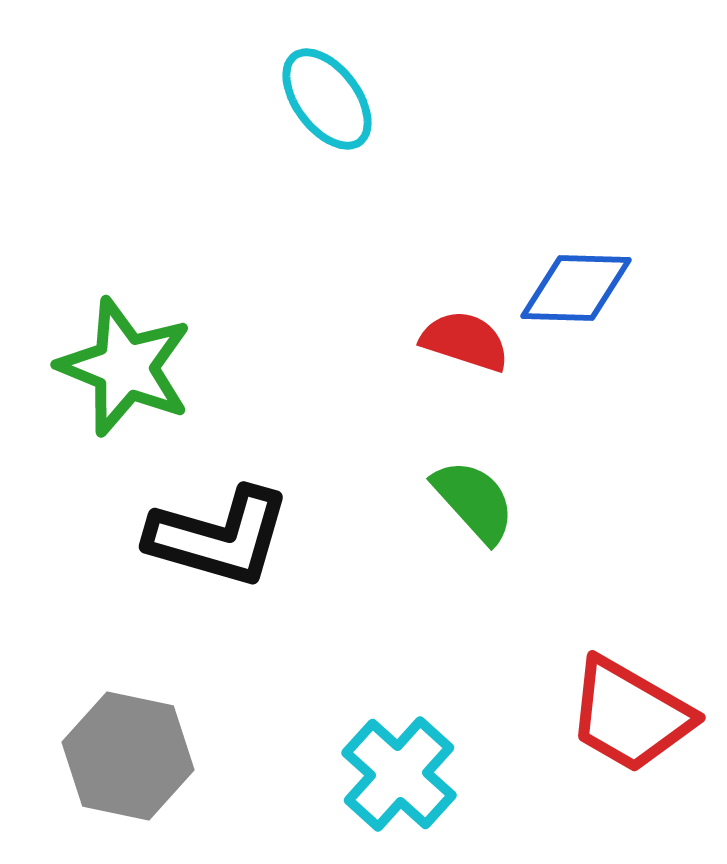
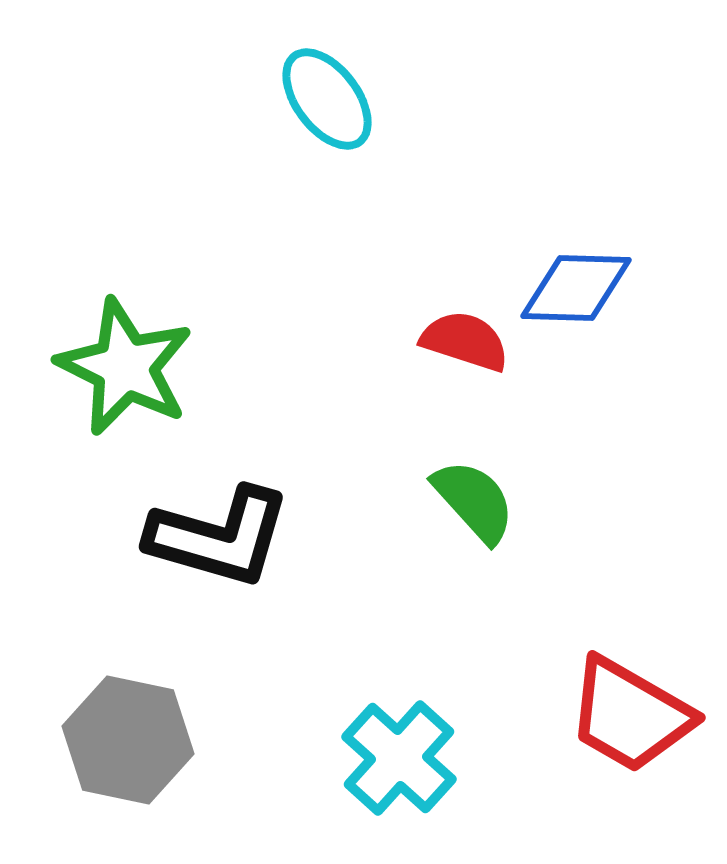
green star: rotated 4 degrees clockwise
gray hexagon: moved 16 px up
cyan cross: moved 16 px up
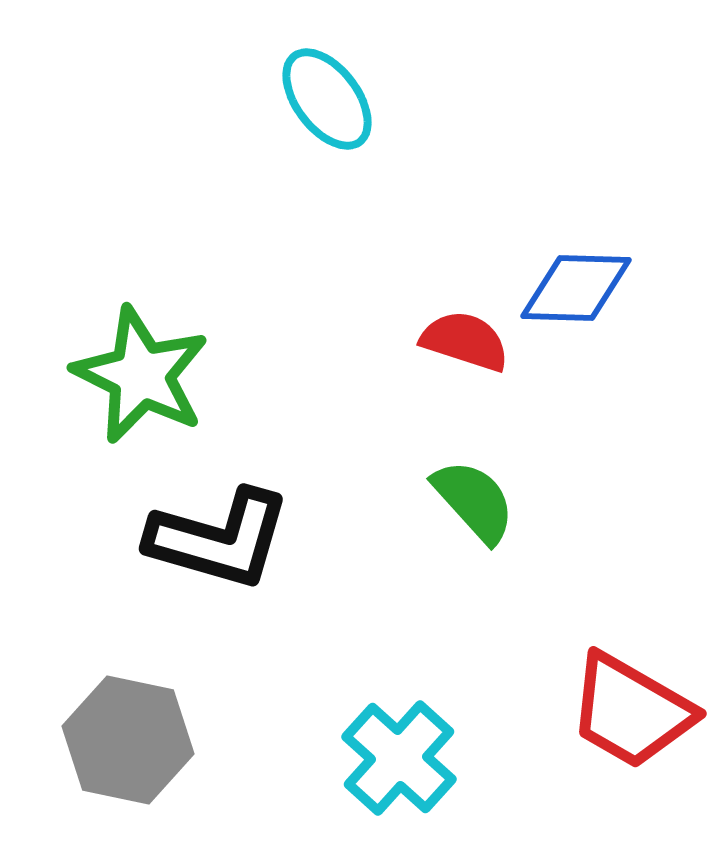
green star: moved 16 px right, 8 px down
black L-shape: moved 2 px down
red trapezoid: moved 1 px right, 4 px up
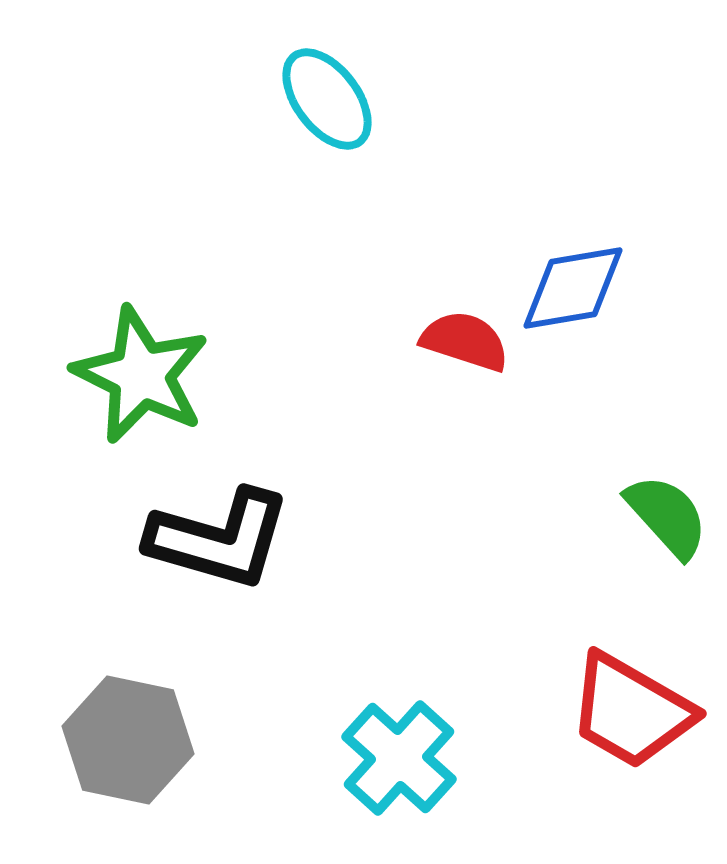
blue diamond: moved 3 px left; rotated 11 degrees counterclockwise
green semicircle: moved 193 px right, 15 px down
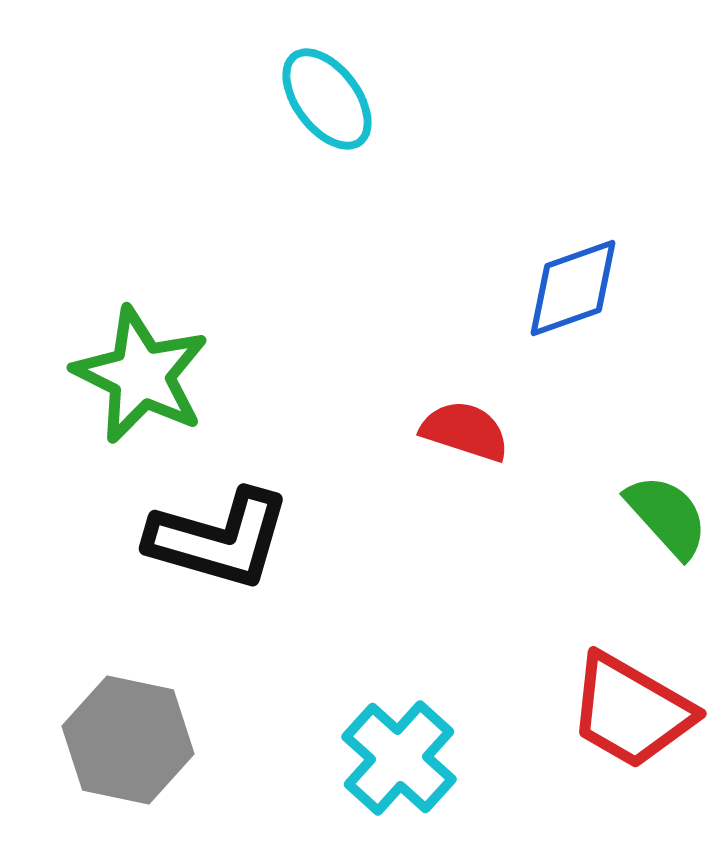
blue diamond: rotated 10 degrees counterclockwise
red semicircle: moved 90 px down
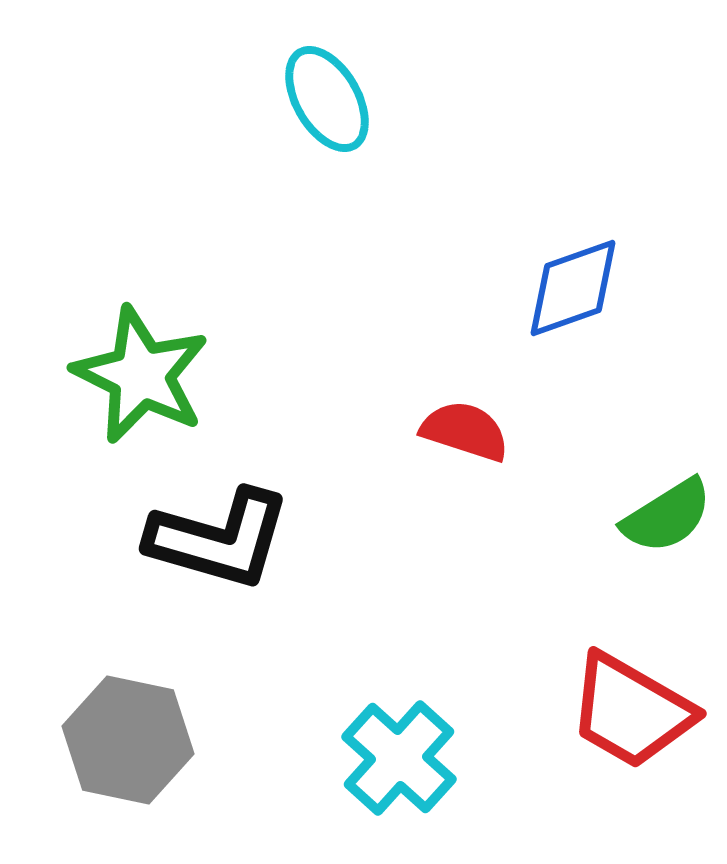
cyan ellipse: rotated 7 degrees clockwise
green semicircle: rotated 100 degrees clockwise
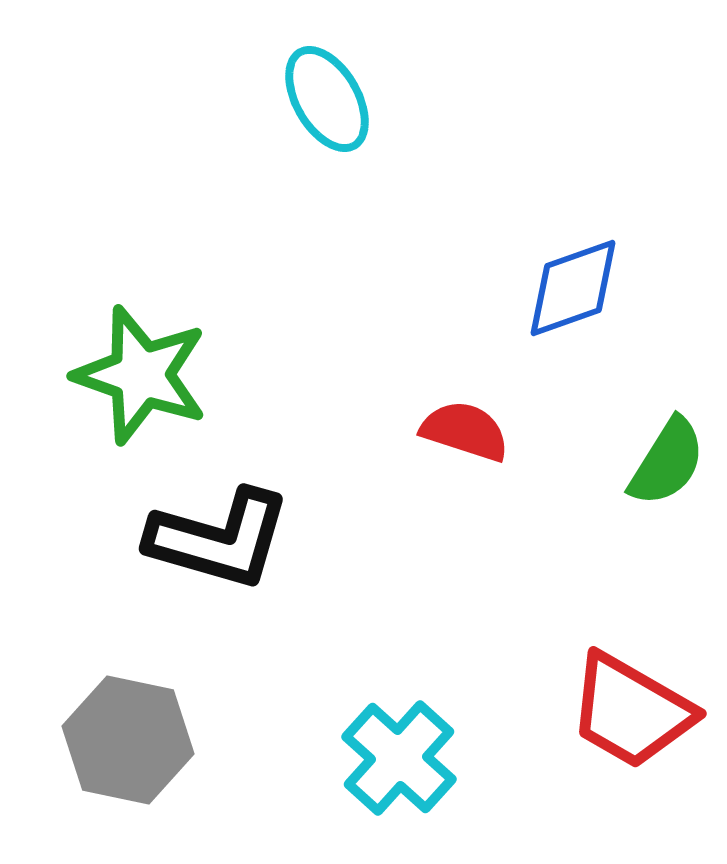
green star: rotated 7 degrees counterclockwise
green semicircle: moved 54 px up; rotated 26 degrees counterclockwise
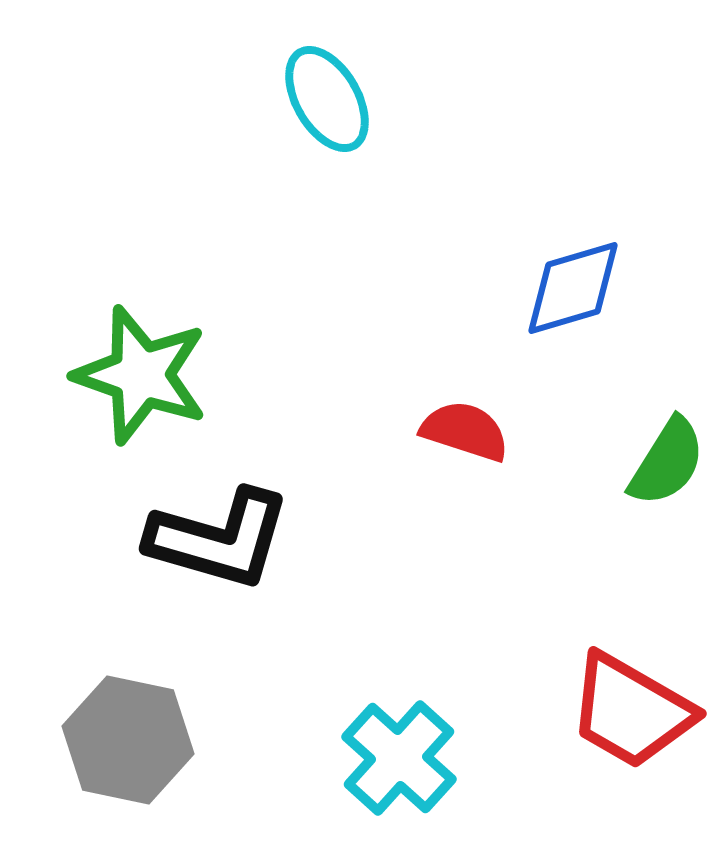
blue diamond: rotated 3 degrees clockwise
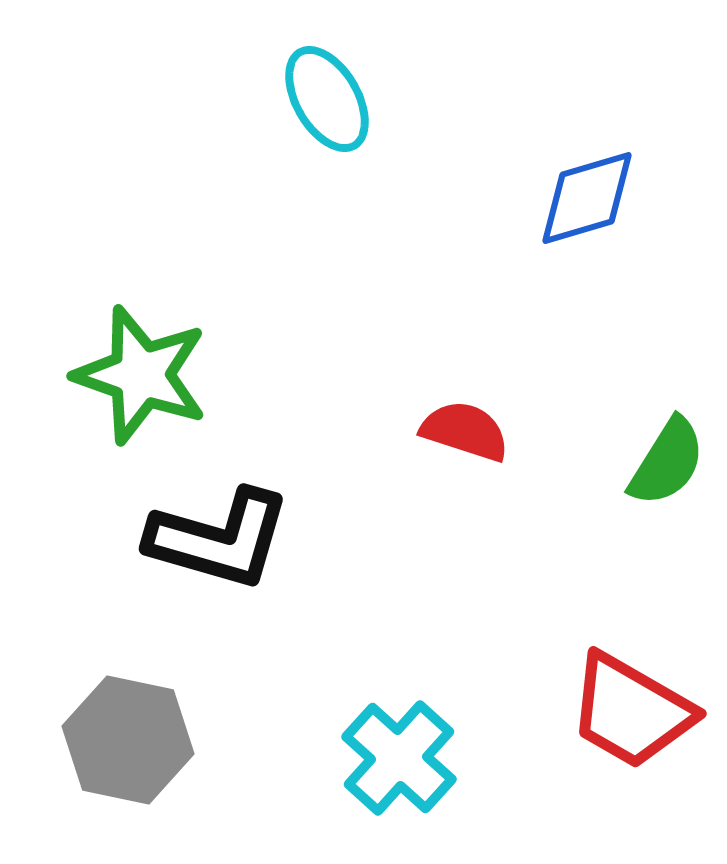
blue diamond: moved 14 px right, 90 px up
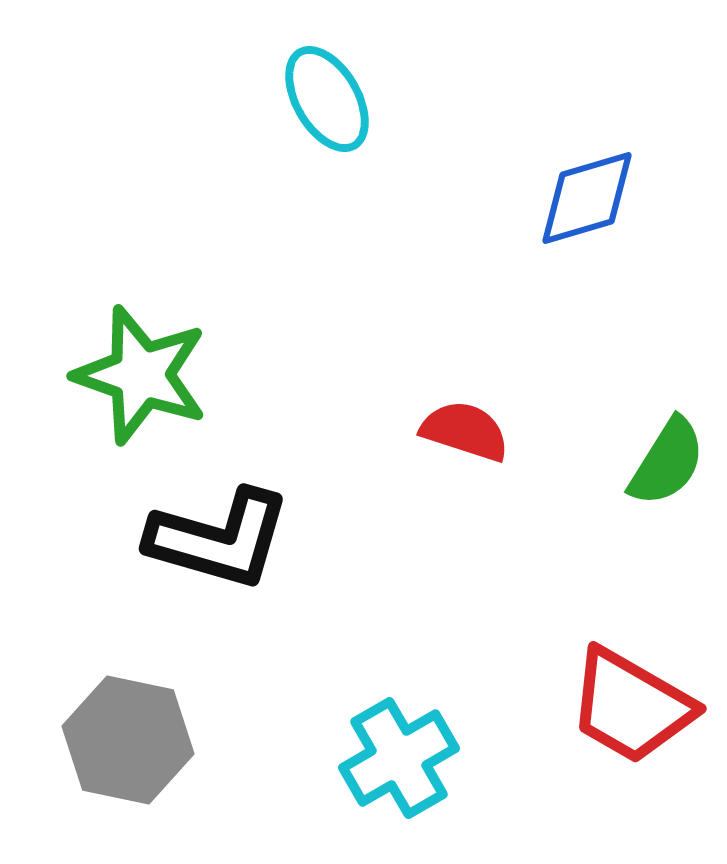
red trapezoid: moved 5 px up
cyan cross: rotated 18 degrees clockwise
